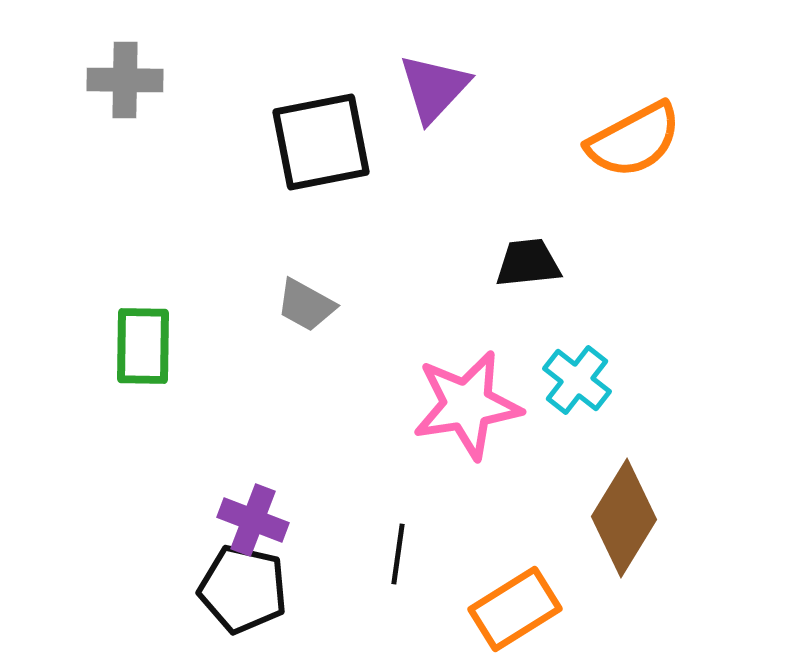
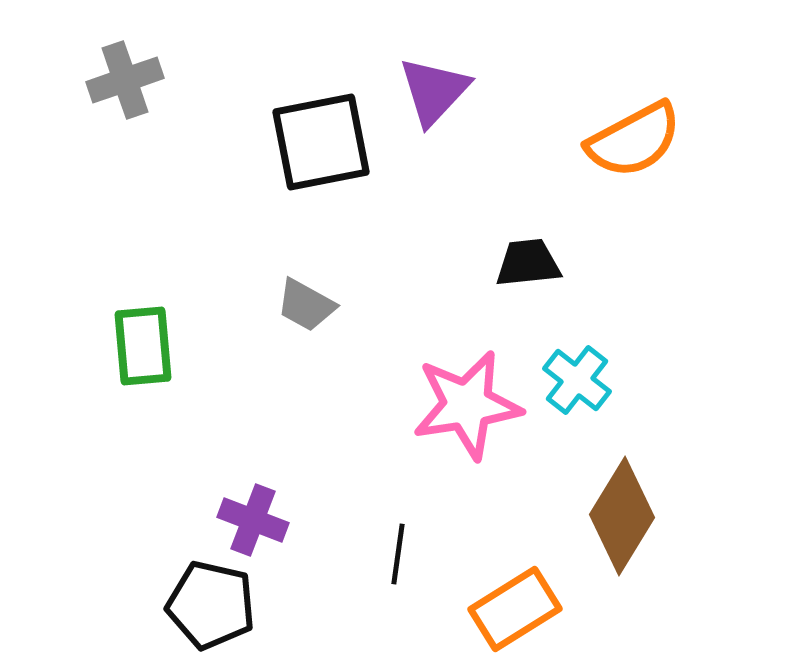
gray cross: rotated 20 degrees counterclockwise
purple triangle: moved 3 px down
green rectangle: rotated 6 degrees counterclockwise
brown diamond: moved 2 px left, 2 px up
black pentagon: moved 32 px left, 16 px down
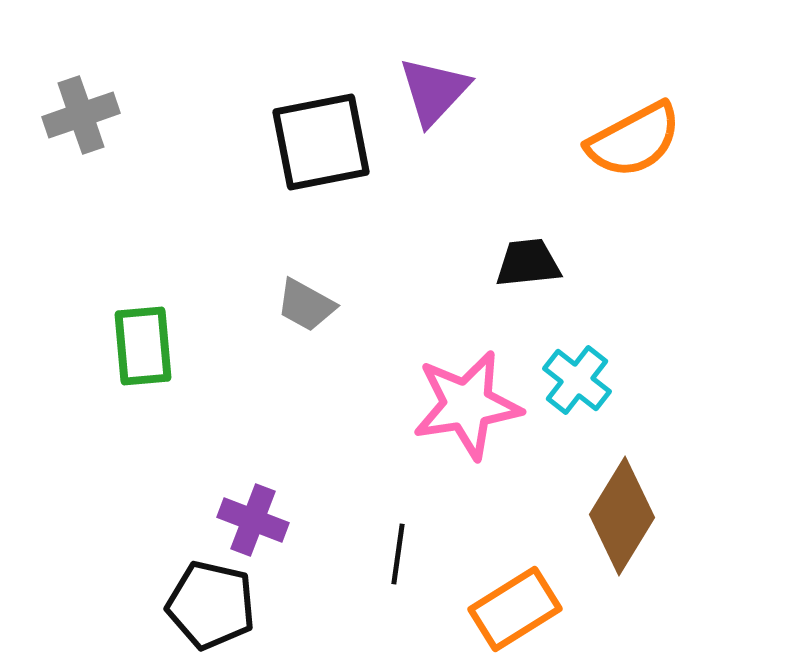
gray cross: moved 44 px left, 35 px down
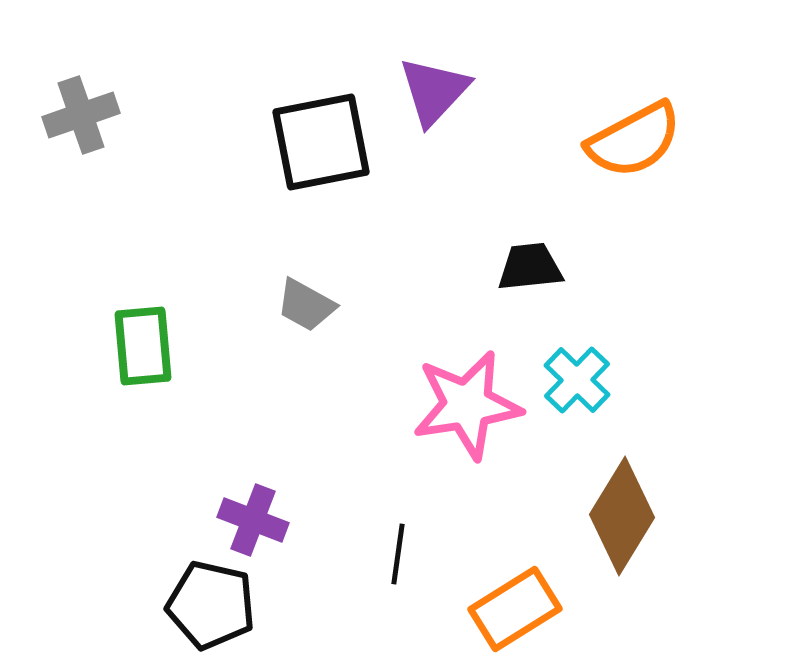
black trapezoid: moved 2 px right, 4 px down
cyan cross: rotated 6 degrees clockwise
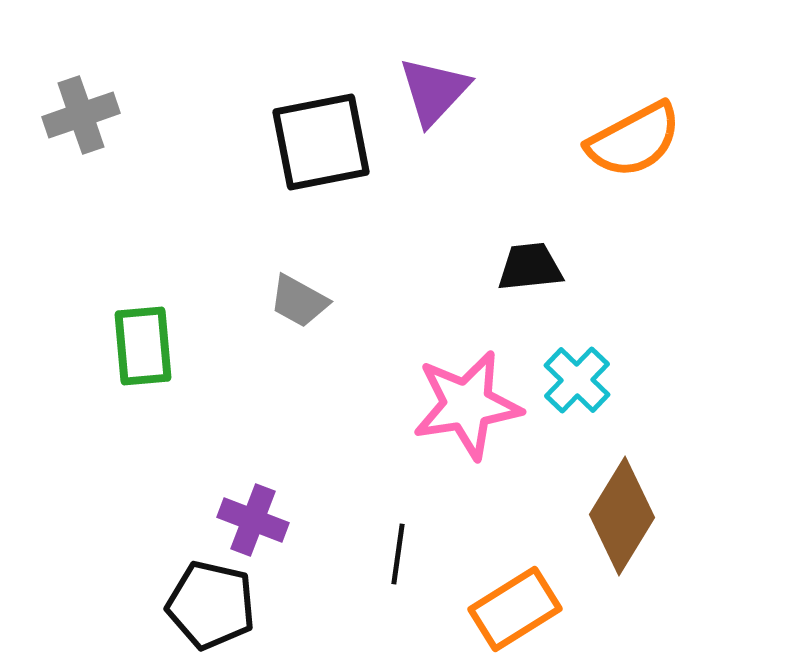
gray trapezoid: moved 7 px left, 4 px up
